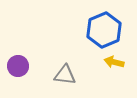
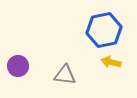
blue hexagon: rotated 12 degrees clockwise
yellow arrow: moved 3 px left
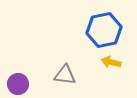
purple circle: moved 18 px down
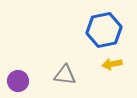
yellow arrow: moved 1 px right, 2 px down; rotated 24 degrees counterclockwise
purple circle: moved 3 px up
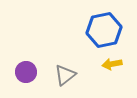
gray triangle: rotated 45 degrees counterclockwise
purple circle: moved 8 px right, 9 px up
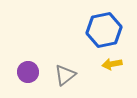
purple circle: moved 2 px right
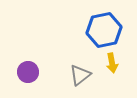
yellow arrow: moved 1 px up; rotated 90 degrees counterclockwise
gray triangle: moved 15 px right
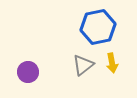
blue hexagon: moved 6 px left, 3 px up
gray triangle: moved 3 px right, 10 px up
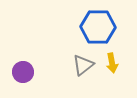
blue hexagon: rotated 12 degrees clockwise
purple circle: moved 5 px left
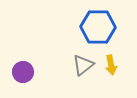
yellow arrow: moved 1 px left, 2 px down
